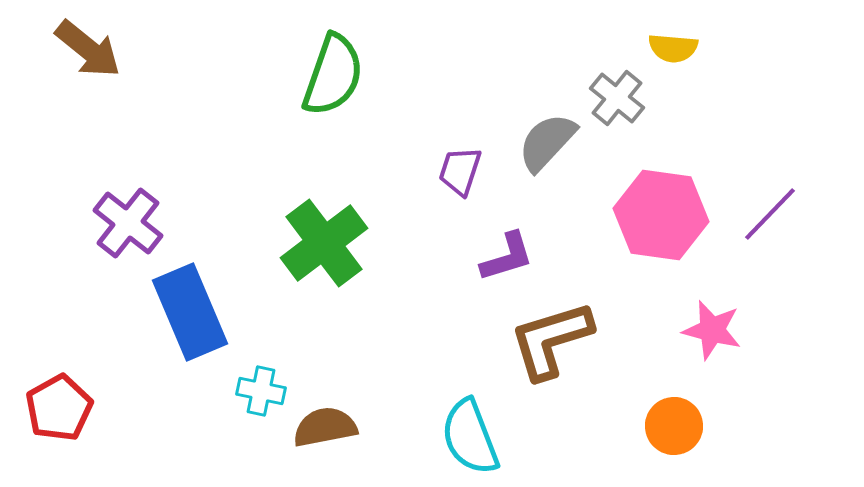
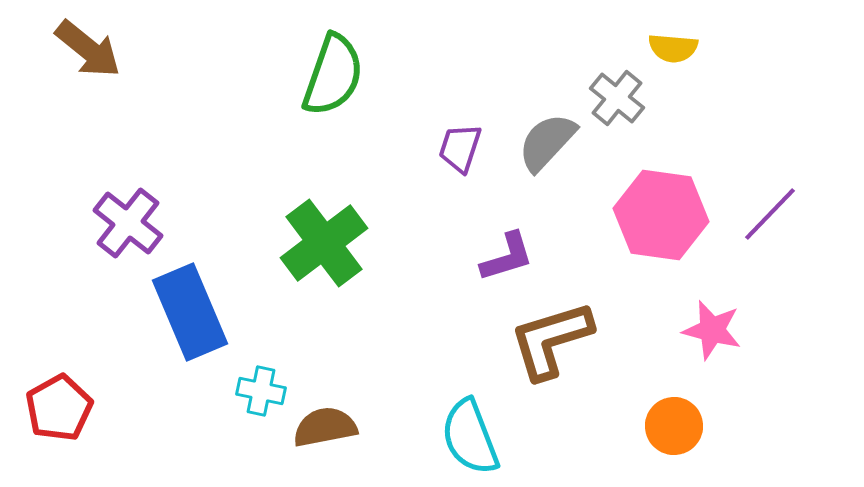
purple trapezoid: moved 23 px up
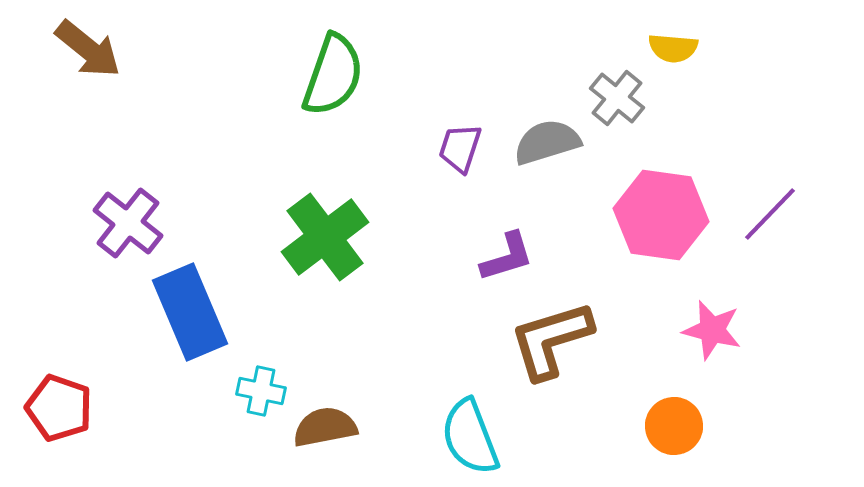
gray semicircle: rotated 30 degrees clockwise
green cross: moved 1 px right, 6 px up
red pentagon: rotated 24 degrees counterclockwise
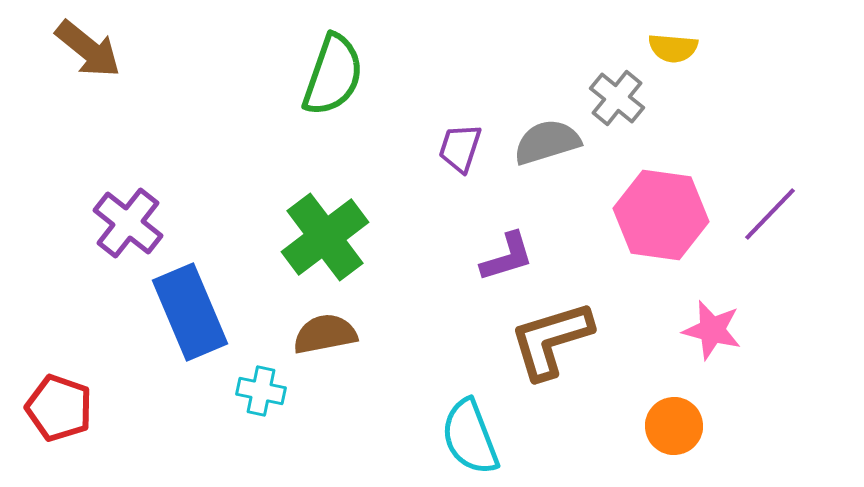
brown semicircle: moved 93 px up
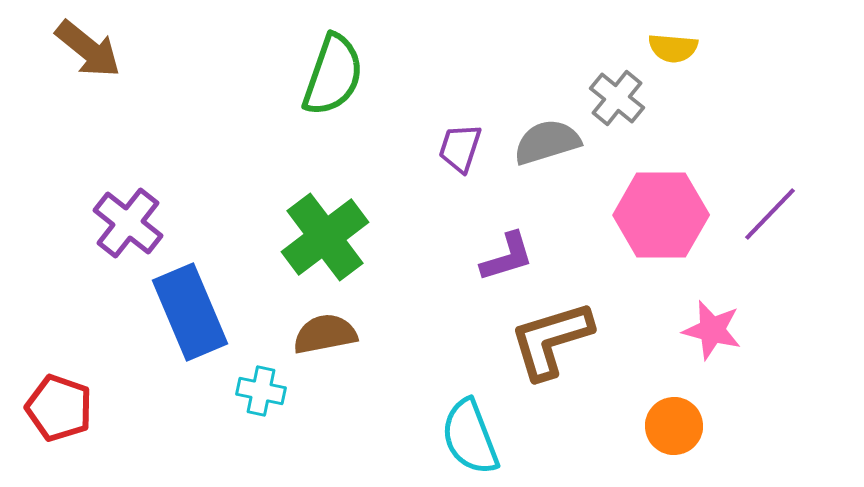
pink hexagon: rotated 8 degrees counterclockwise
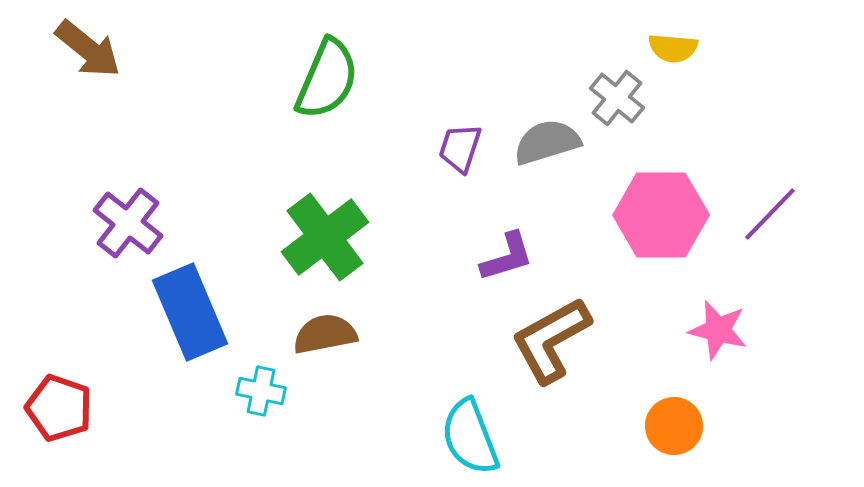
green semicircle: moved 6 px left, 4 px down; rotated 4 degrees clockwise
pink star: moved 6 px right
brown L-shape: rotated 12 degrees counterclockwise
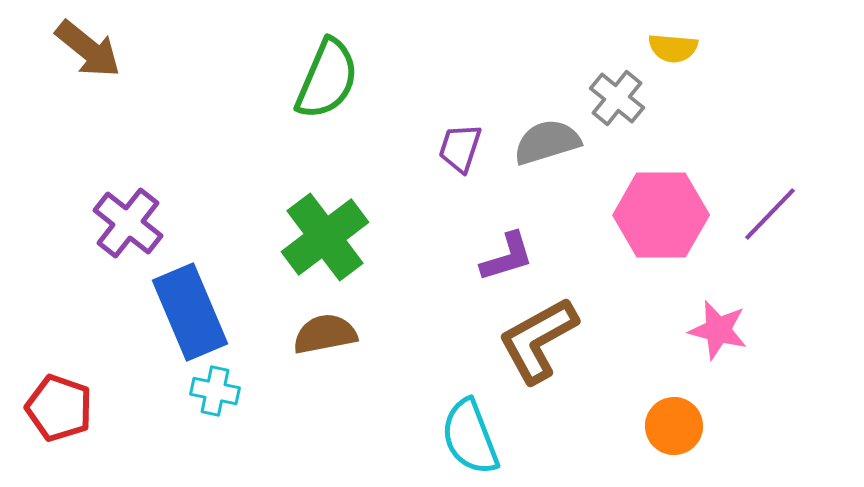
brown L-shape: moved 13 px left
cyan cross: moved 46 px left
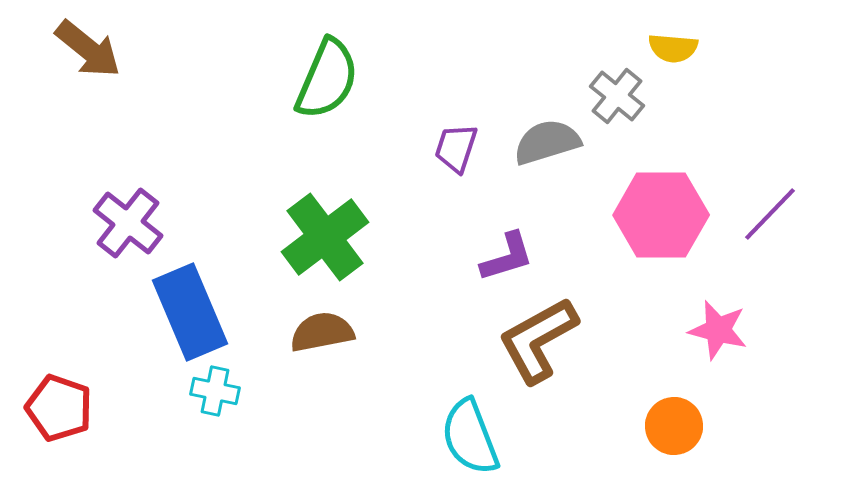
gray cross: moved 2 px up
purple trapezoid: moved 4 px left
brown semicircle: moved 3 px left, 2 px up
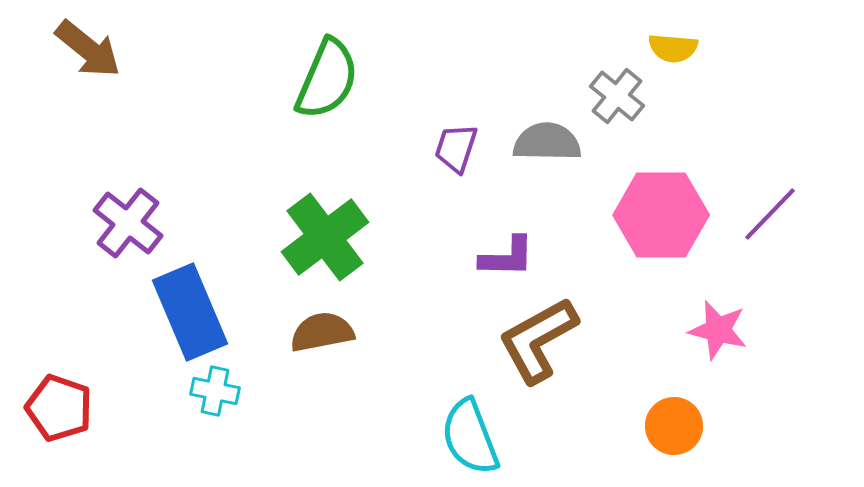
gray semicircle: rotated 18 degrees clockwise
purple L-shape: rotated 18 degrees clockwise
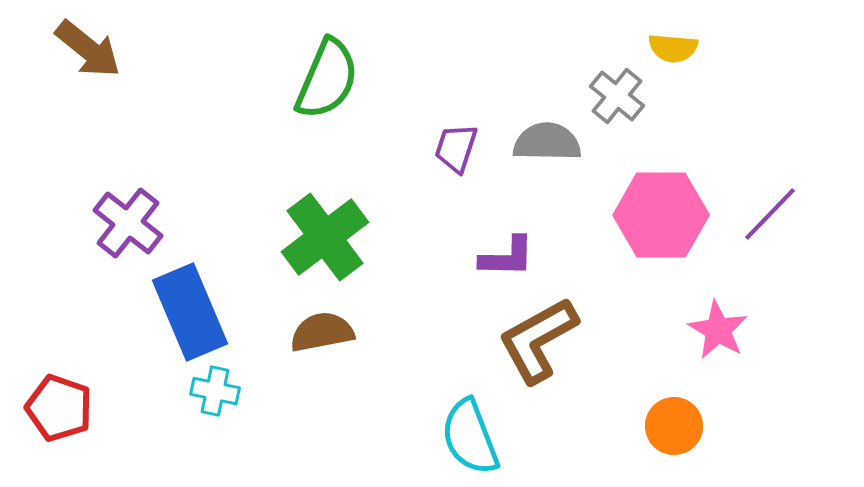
pink star: rotated 16 degrees clockwise
